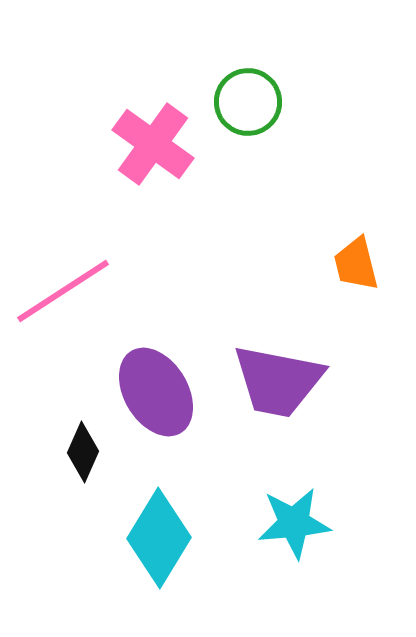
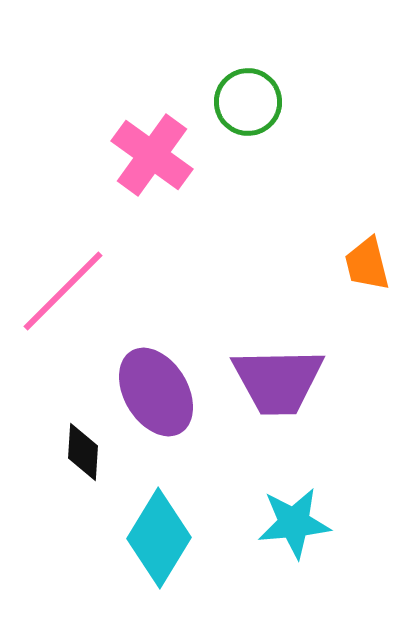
pink cross: moved 1 px left, 11 px down
orange trapezoid: moved 11 px right
pink line: rotated 12 degrees counterclockwise
purple trapezoid: rotated 12 degrees counterclockwise
black diamond: rotated 20 degrees counterclockwise
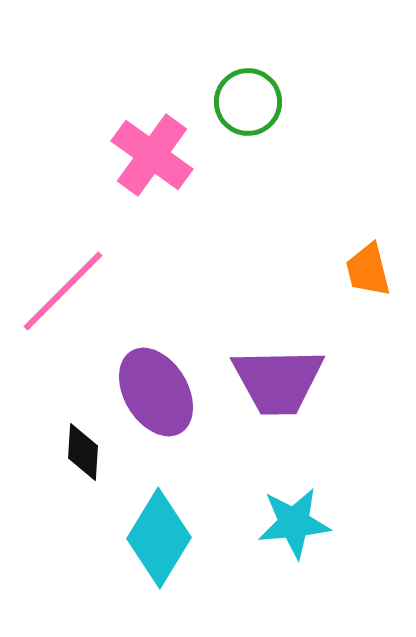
orange trapezoid: moved 1 px right, 6 px down
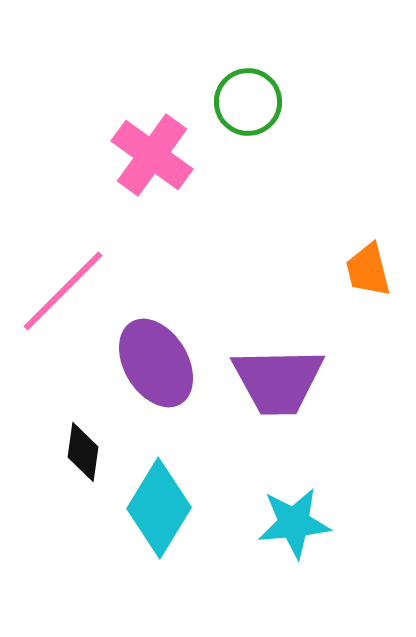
purple ellipse: moved 29 px up
black diamond: rotated 4 degrees clockwise
cyan diamond: moved 30 px up
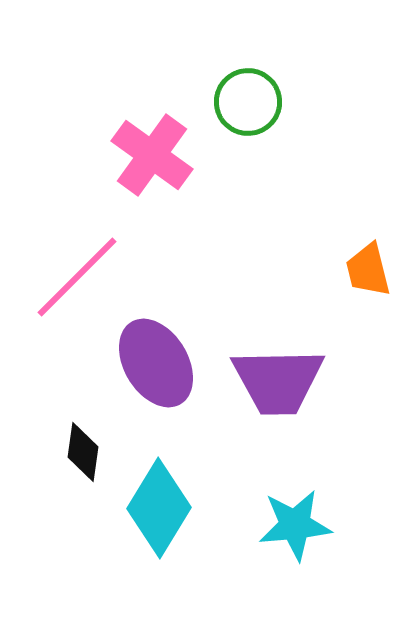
pink line: moved 14 px right, 14 px up
cyan star: moved 1 px right, 2 px down
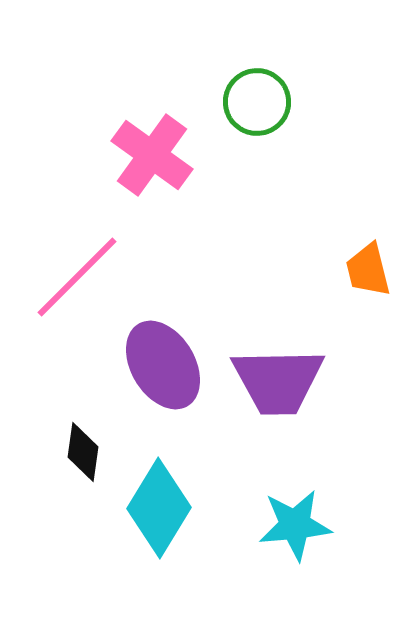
green circle: moved 9 px right
purple ellipse: moved 7 px right, 2 px down
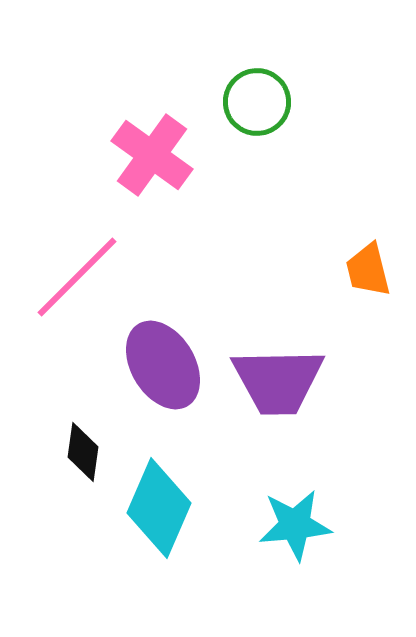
cyan diamond: rotated 8 degrees counterclockwise
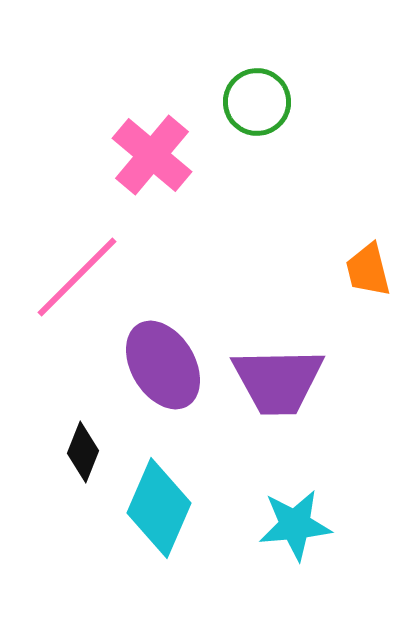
pink cross: rotated 4 degrees clockwise
black diamond: rotated 14 degrees clockwise
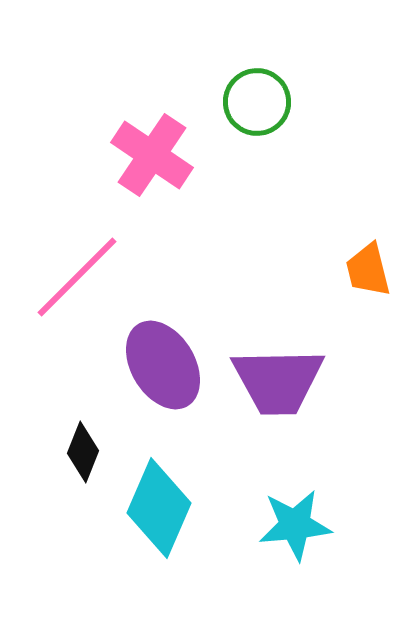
pink cross: rotated 6 degrees counterclockwise
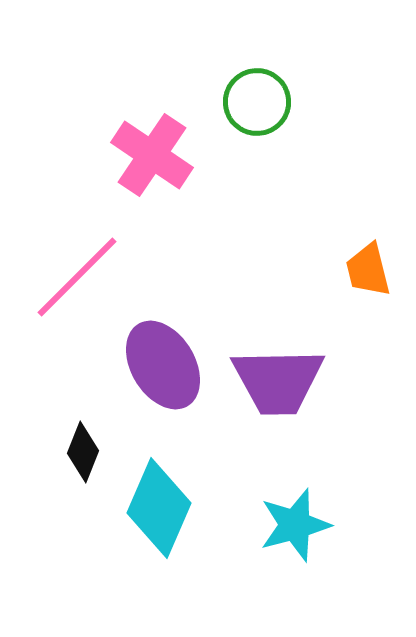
cyan star: rotated 10 degrees counterclockwise
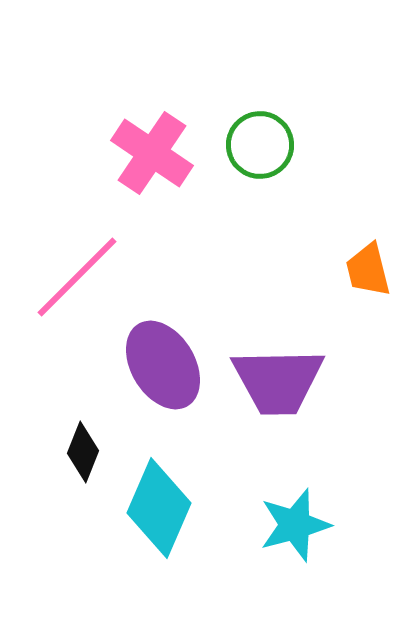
green circle: moved 3 px right, 43 px down
pink cross: moved 2 px up
